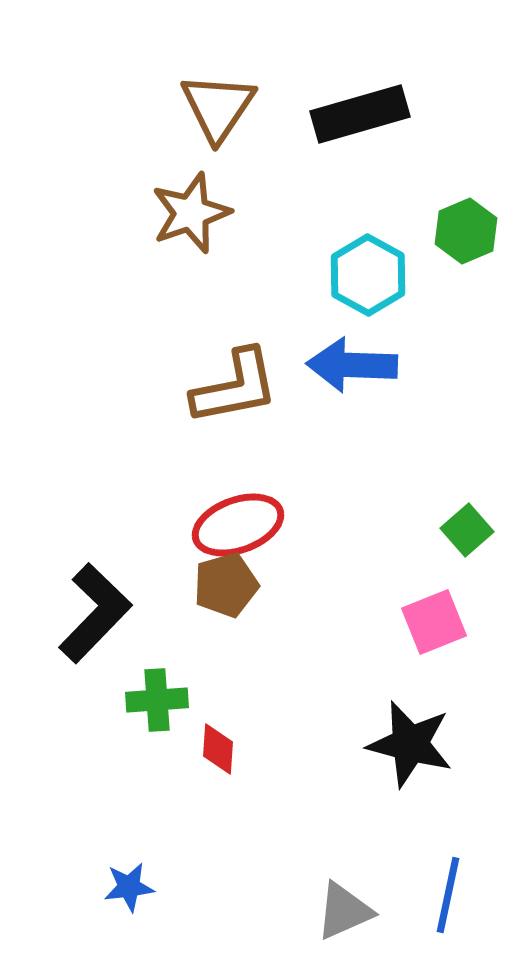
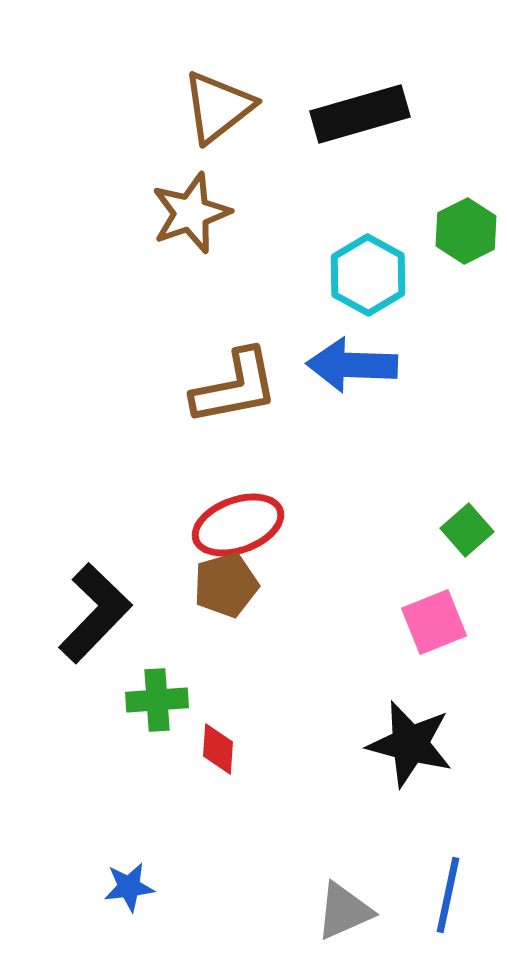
brown triangle: rotated 18 degrees clockwise
green hexagon: rotated 4 degrees counterclockwise
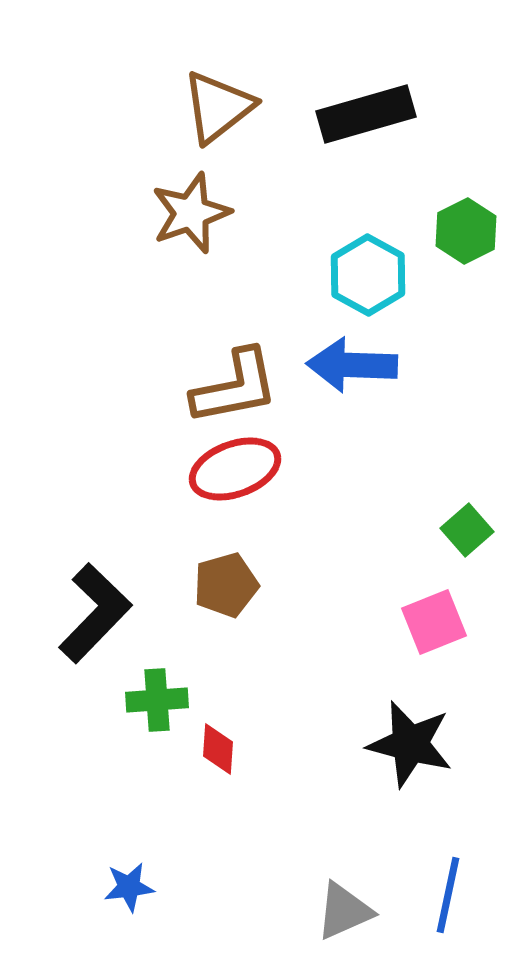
black rectangle: moved 6 px right
red ellipse: moved 3 px left, 56 px up
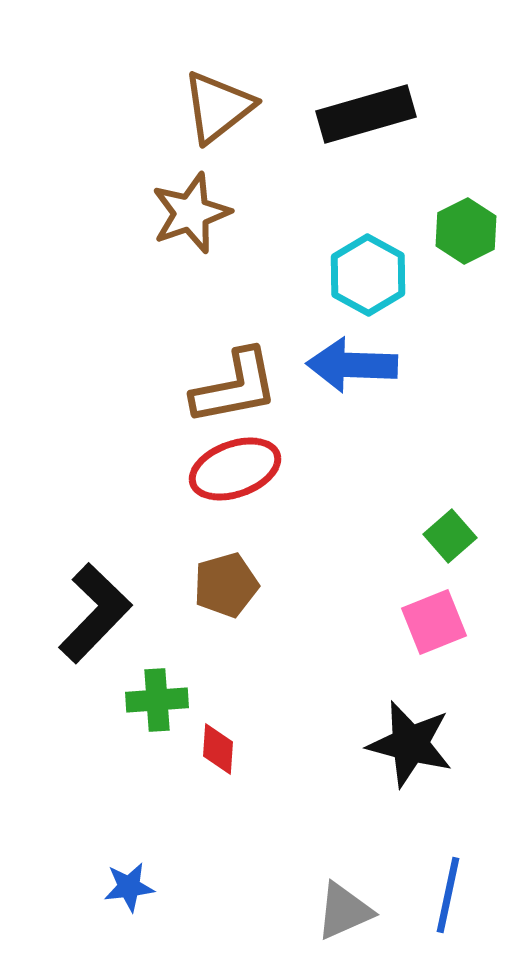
green square: moved 17 px left, 6 px down
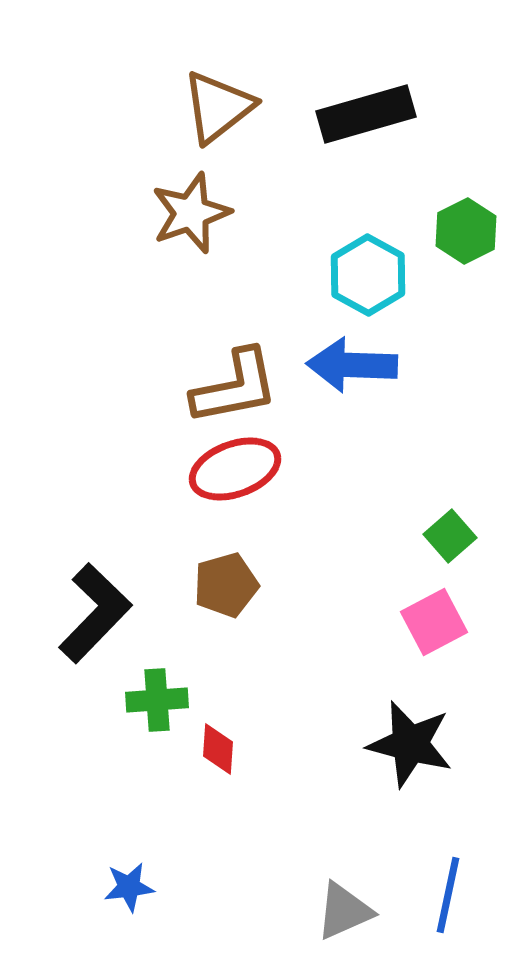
pink square: rotated 6 degrees counterclockwise
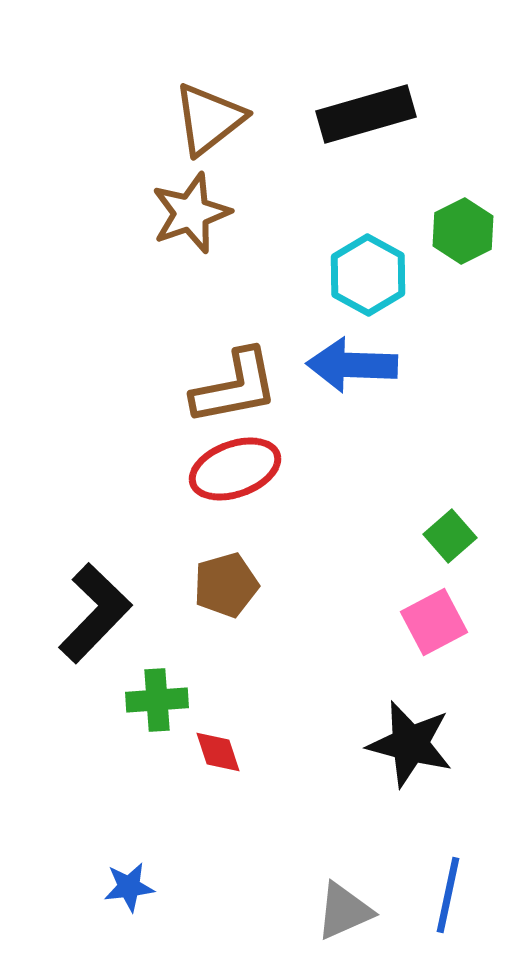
brown triangle: moved 9 px left, 12 px down
green hexagon: moved 3 px left
red diamond: moved 3 px down; rotated 22 degrees counterclockwise
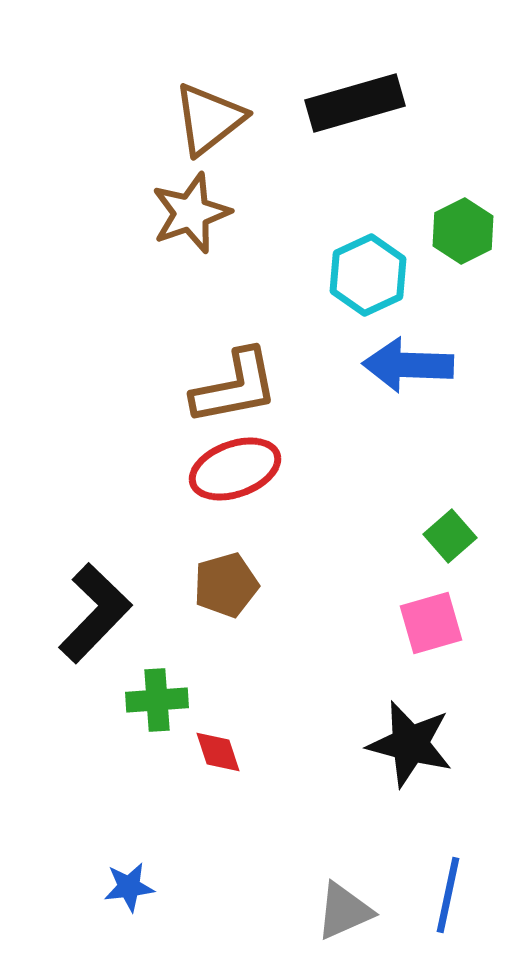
black rectangle: moved 11 px left, 11 px up
cyan hexagon: rotated 6 degrees clockwise
blue arrow: moved 56 px right
pink square: moved 3 px left, 1 px down; rotated 12 degrees clockwise
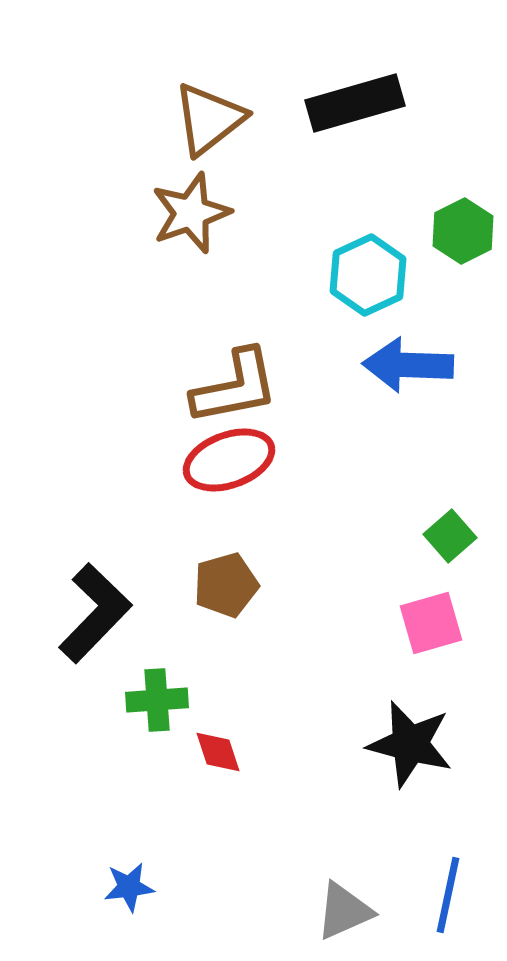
red ellipse: moved 6 px left, 9 px up
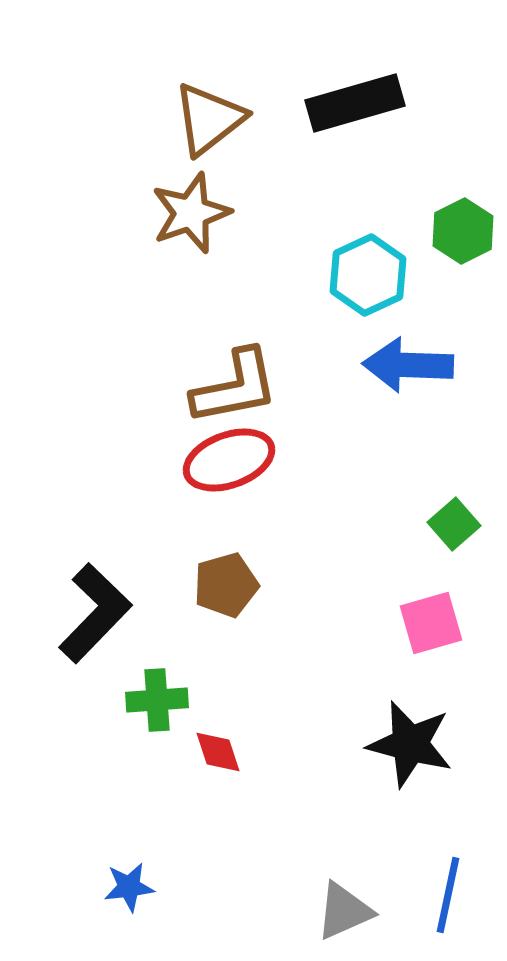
green square: moved 4 px right, 12 px up
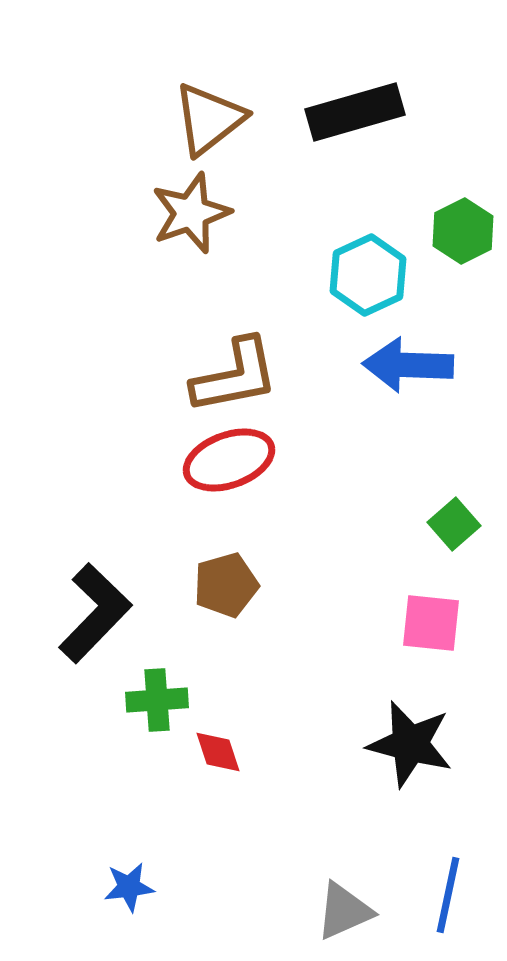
black rectangle: moved 9 px down
brown L-shape: moved 11 px up
pink square: rotated 22 degrees clockwise
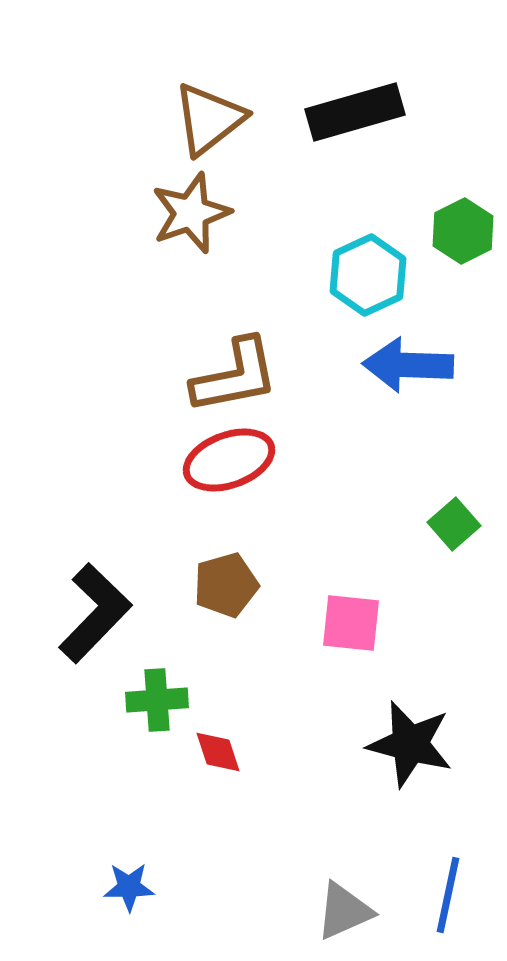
pink square: moved 80 px left
blue star: rotated 6 degrees clockwise
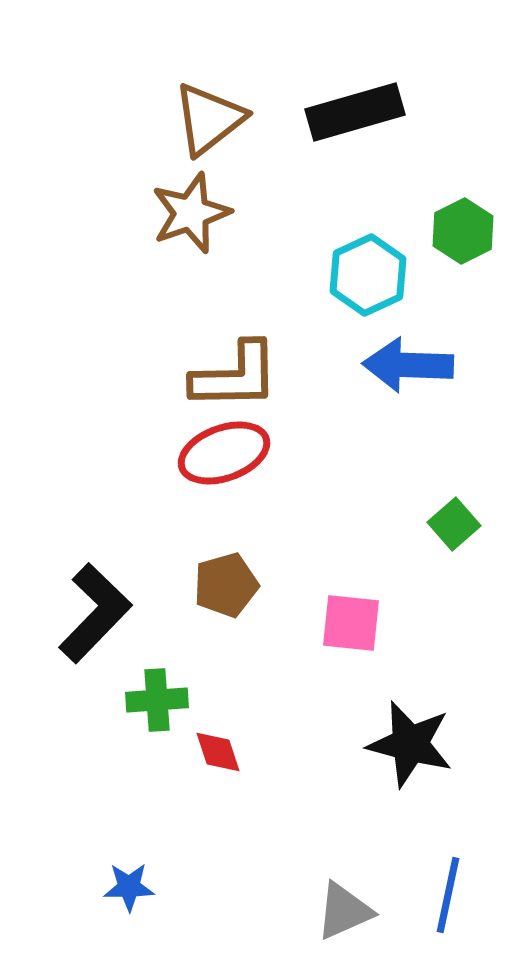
brown L-shape: rotated 10 degrees clockwise
red ellipse: moved 5 px left, 7 px up
